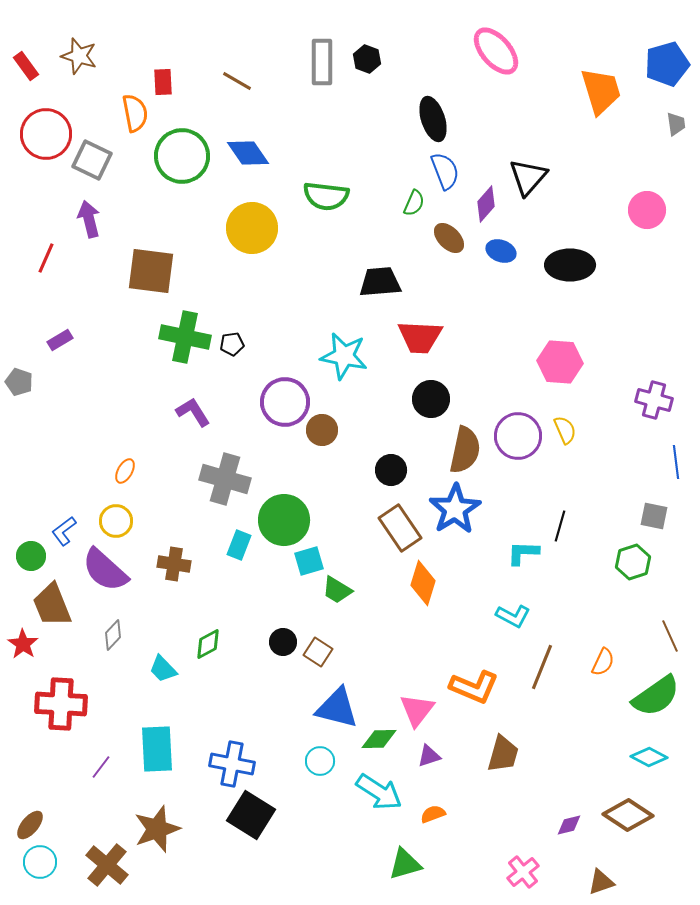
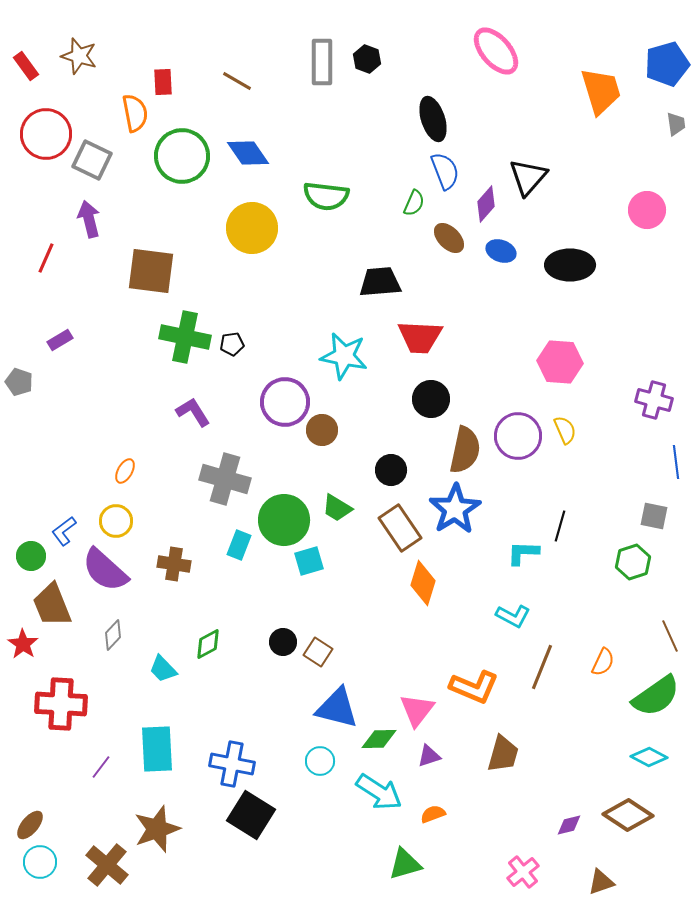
green trapezoid at (337, 590): moved 82 px up
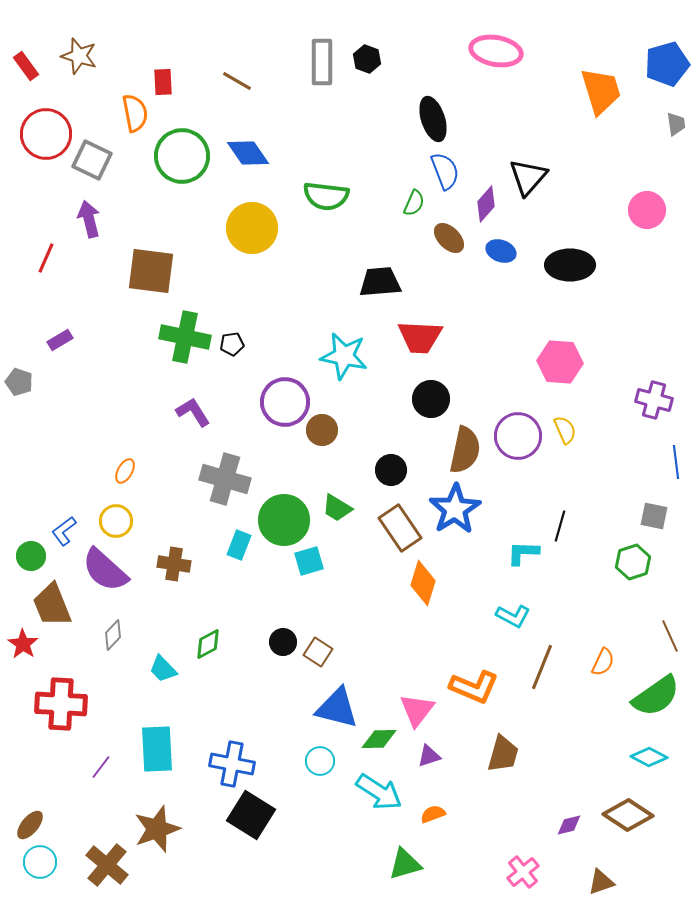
pink ellipse at (496, 51): rotated 39 degrees counterclockwise
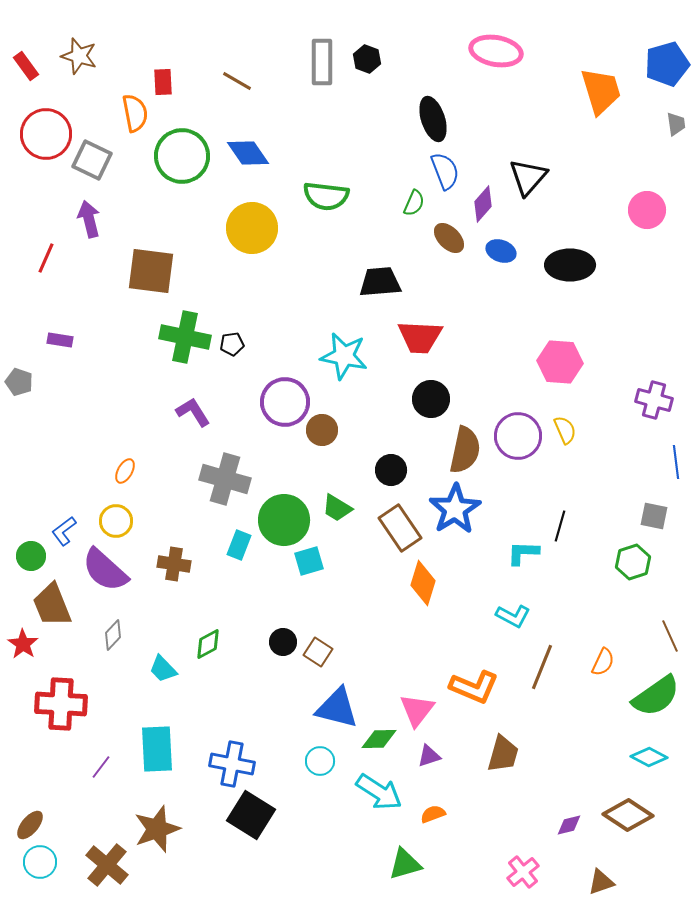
purple diamond at (486, 204): moved 3 px left
purple rectangle at (60, 340): rotated 40 degrees clockwise
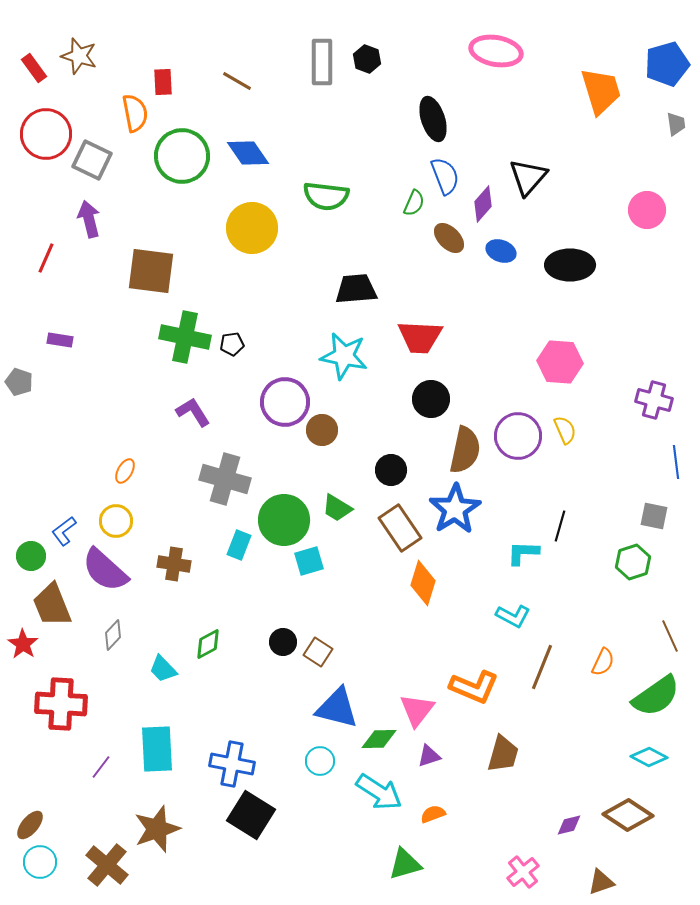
red rectangle at (26, 66): moved 8 px right, 2 px down
blue semicircle at (445, 171): moved 5 px down
black trapezoid at (380, 282): moved 24 px left, 7 px down
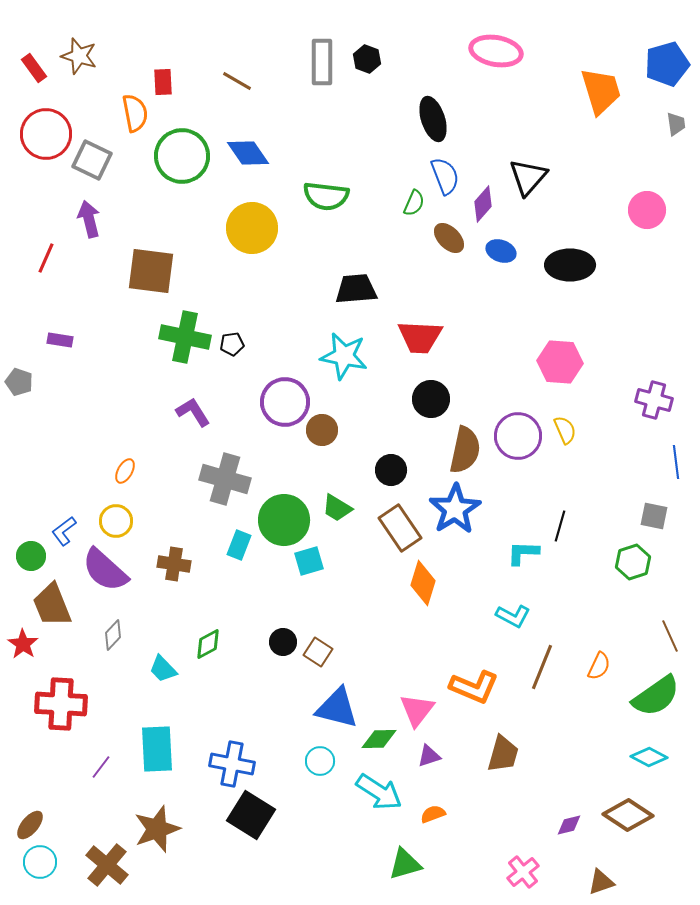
orange semicircle at (603, 662): moved 4 px left, 4 px down
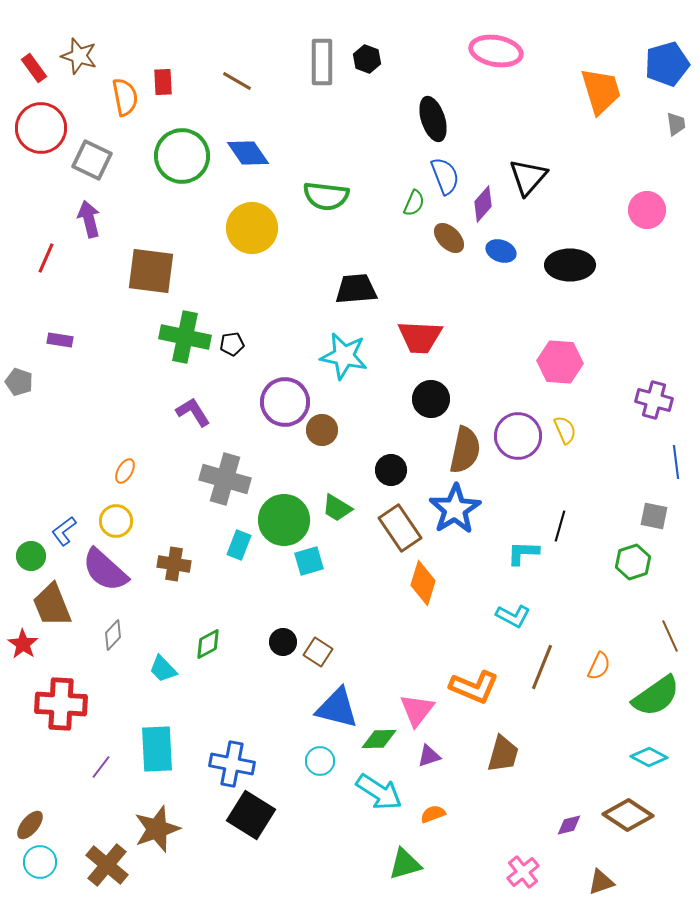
orange semicircle at (135, 113): moved 10 px left, 16 px up
red circle at (46, 134): moved 5 px left, 6 px up
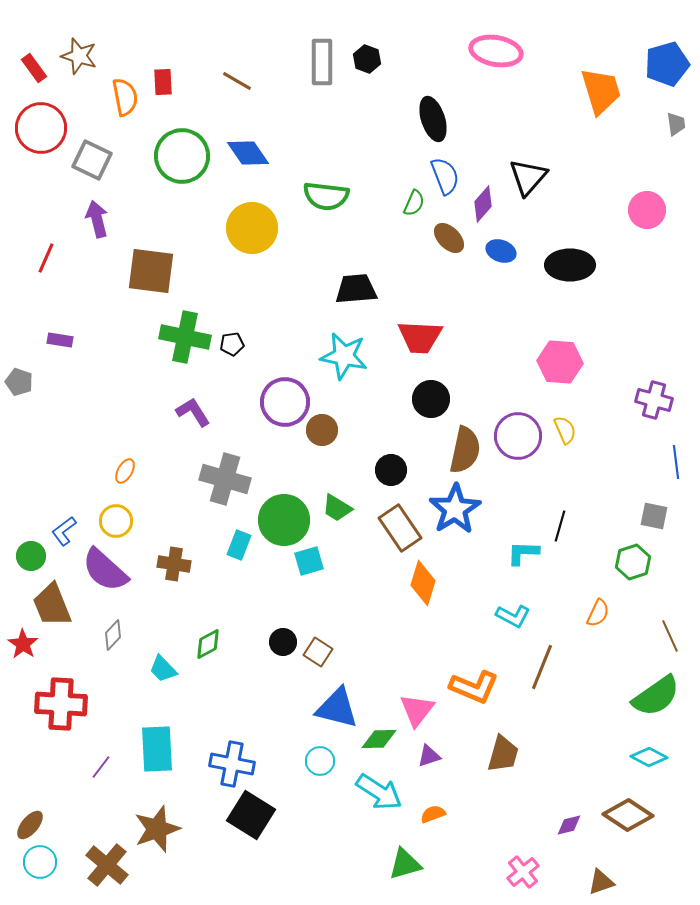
purple arrow at (89, 219): moved 8 px right
orange semicircle at (599, 666): moved 1 px left, 53 px up
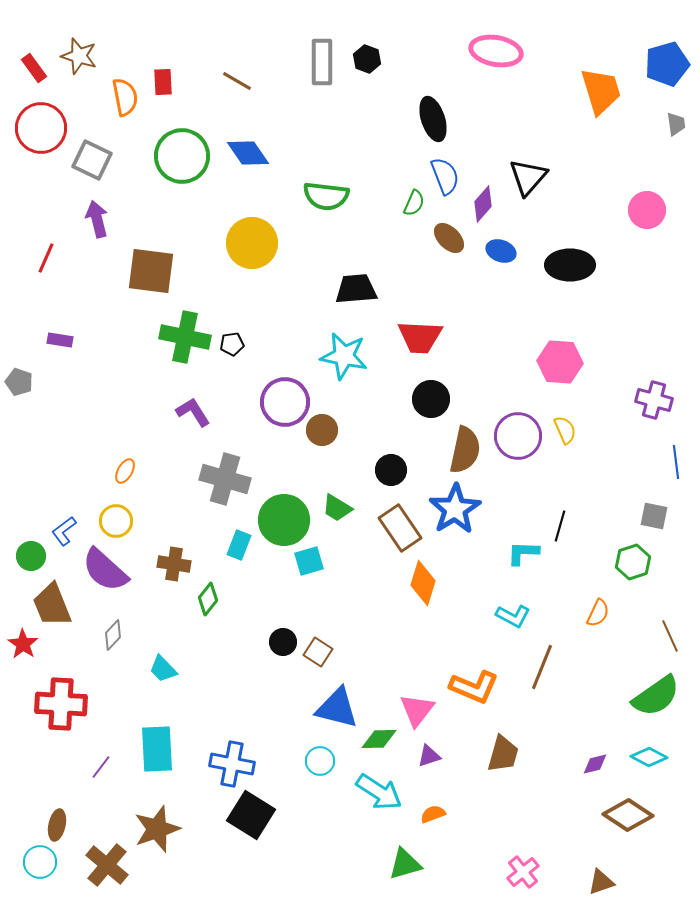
yellow circle at (252, 228): moved 15 px down
green diamond at (208, 644): moved 45 px up; rotated 24 degrees counterclockwise
brown ellipse at (30, 825): moved 27 px right; rotated 28 degrees counterclockwise
purple diamond at (569, 825): moved 26 px right, 61 px up
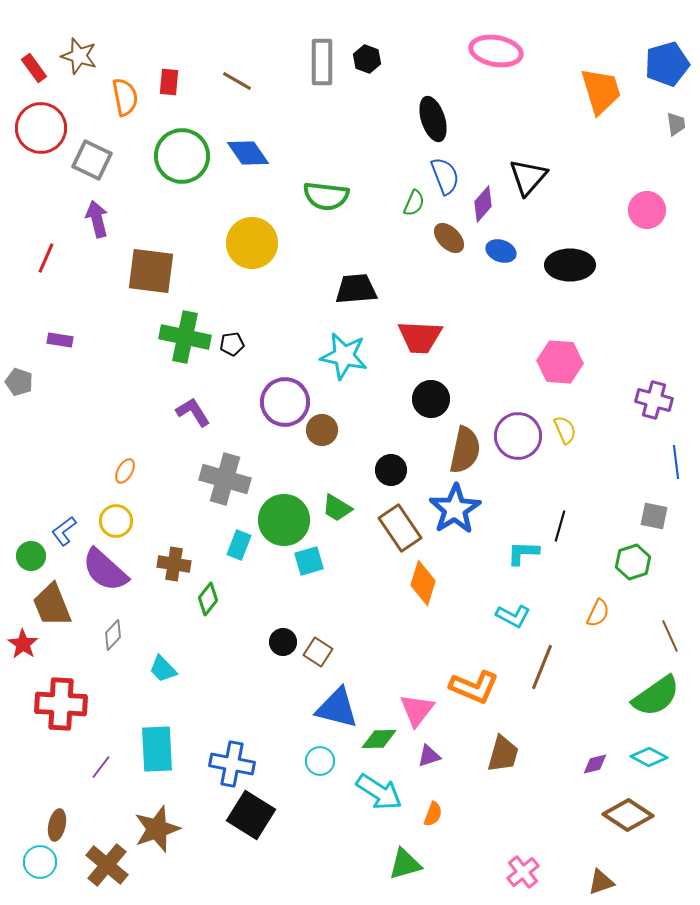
red rectangle at (163, 82): moved 6 px right; rotated 8 degrees clockwise
orange semicircle at (433, 814): rotated 130 degrees clockwise
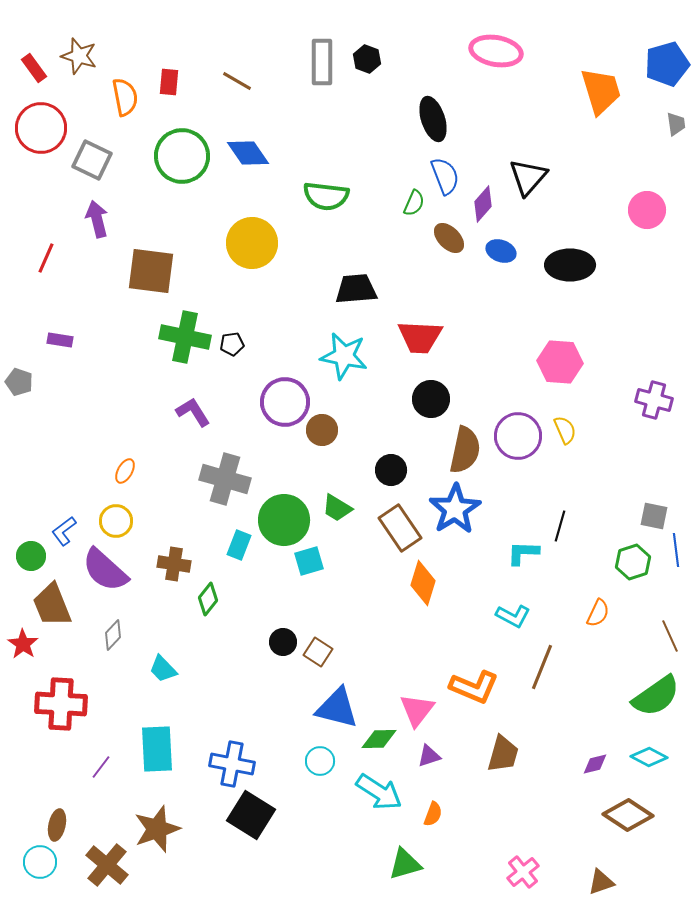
blue line at (676, 462): moved 88 px down
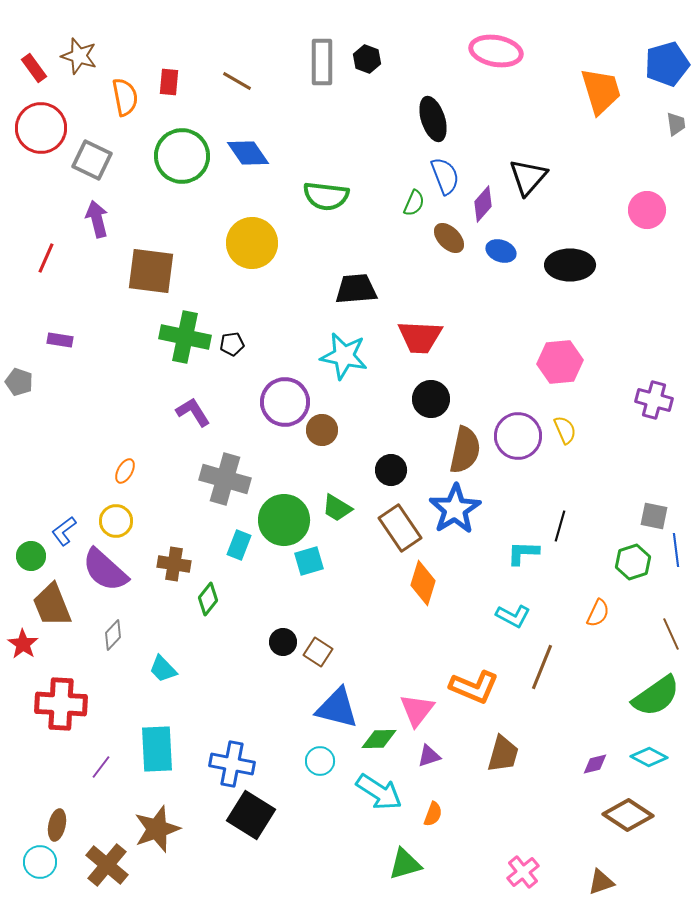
pink hexagon at (560, 362): rotated 9 degrees counterclockwise
brown line at (670, 636): moved 1 px right, 2 px up
